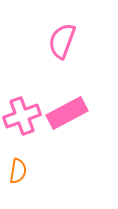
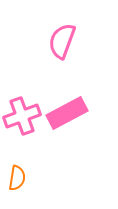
orange semicircle: moved 1 px left, 7 px down
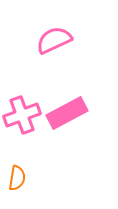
pink semicircle: moved 8 px left, 1 px up; rotated 45 degrees clockwise
pink cross: moved 1 px up
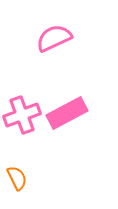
pink semicircle: moved 2 px up
orange semicircle: rotated 35 degrees counterclockwise
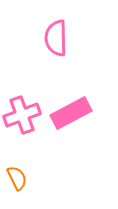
pink semicircle: moved 2 px right; rotated 66 degrees counterclockwise
pink rectangle: moved 4 px right
